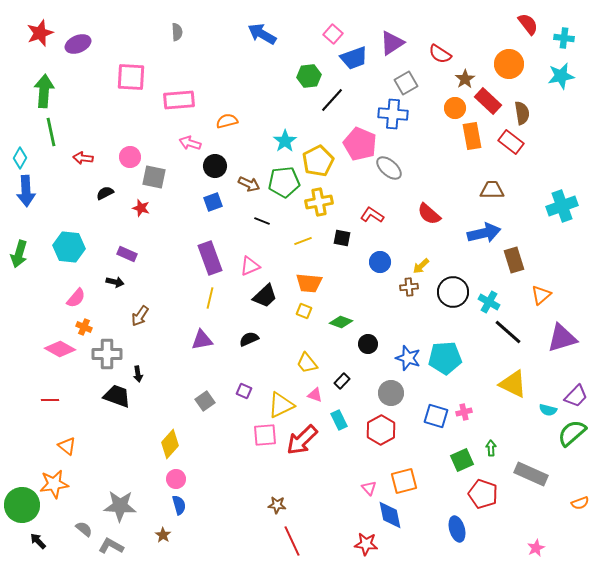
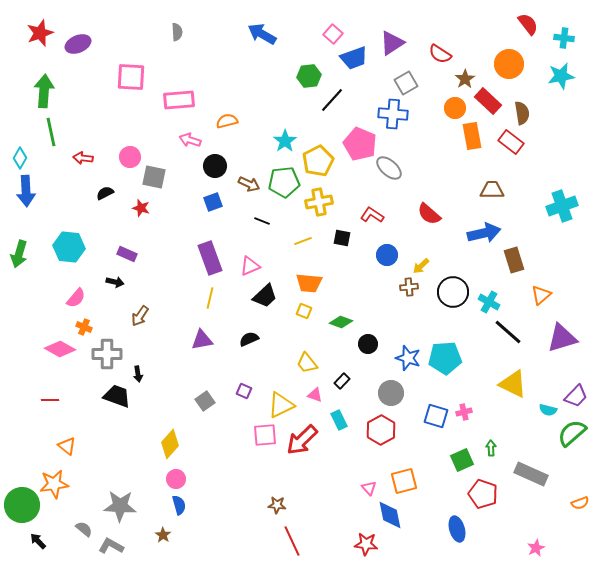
pink arrow at (190, 143): moved 3 px up
blue circle at (380, 262): moved 7 px right, 7 px up
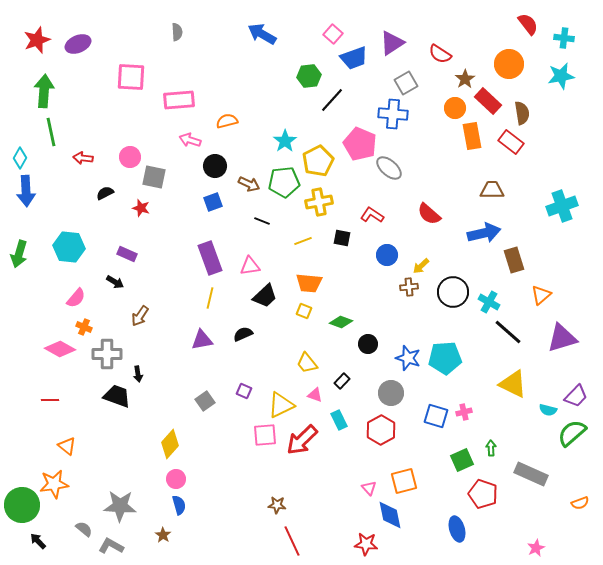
red star at (40, 33): moved 3 px left, 7 px down
pink triangle at (250, 266): rotated 15 degrees clockwise
black arrow at (115, 282): rotated 18 degrees clockwise
black semicircle at (249, 339): moved 6 px left, 5 px up
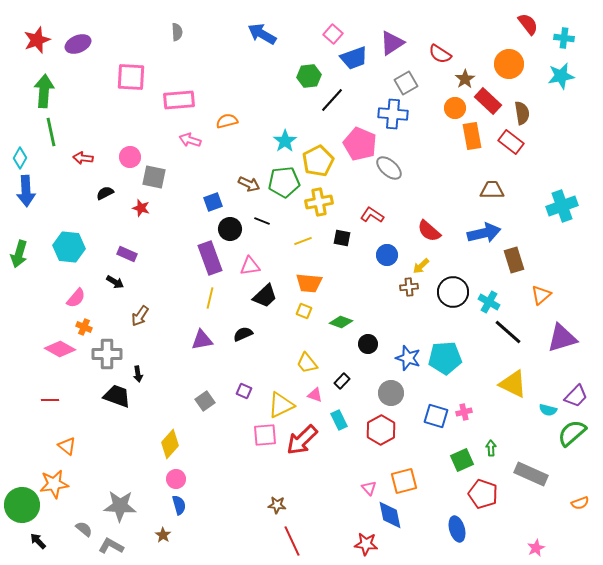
black circle at (215, 166): moved 15 px right, 63 px down
red semicircle at (429, 214): moved 17 px down
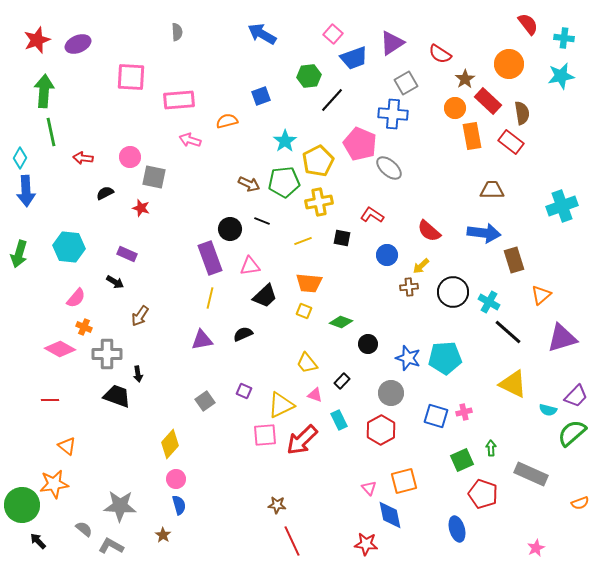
blue square at (213, 202): moved 48 px right, 106 px up
blue arrow at (484, 233): rotated 20 degrees clockwise
